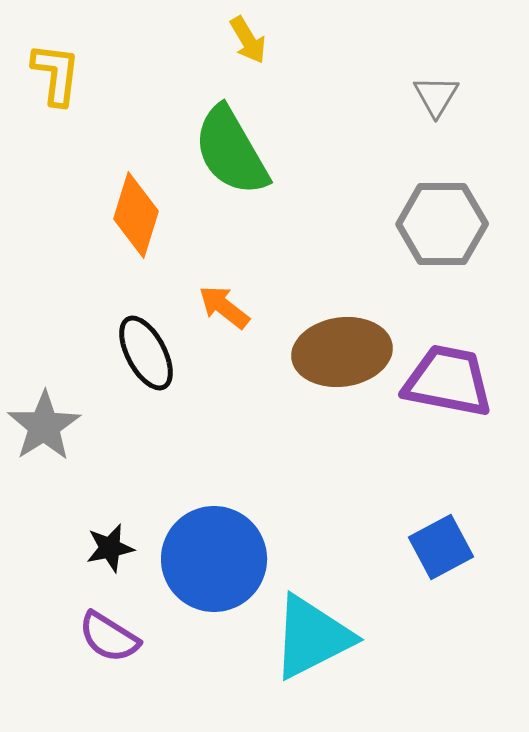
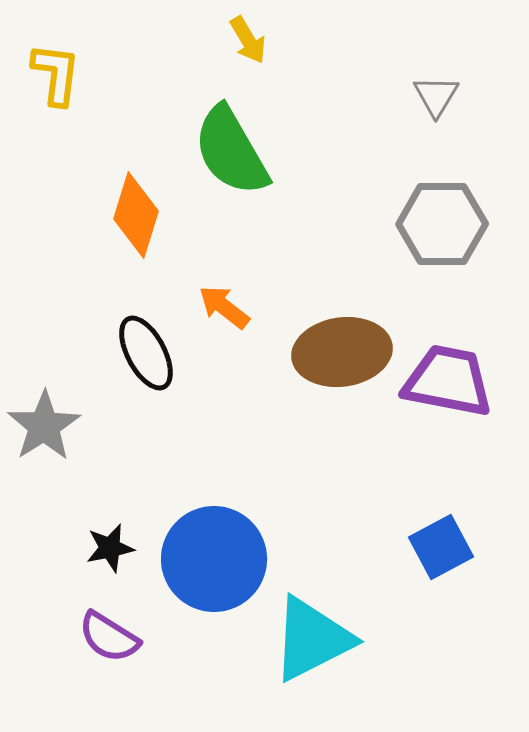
cyan triangle: moved 2 px down
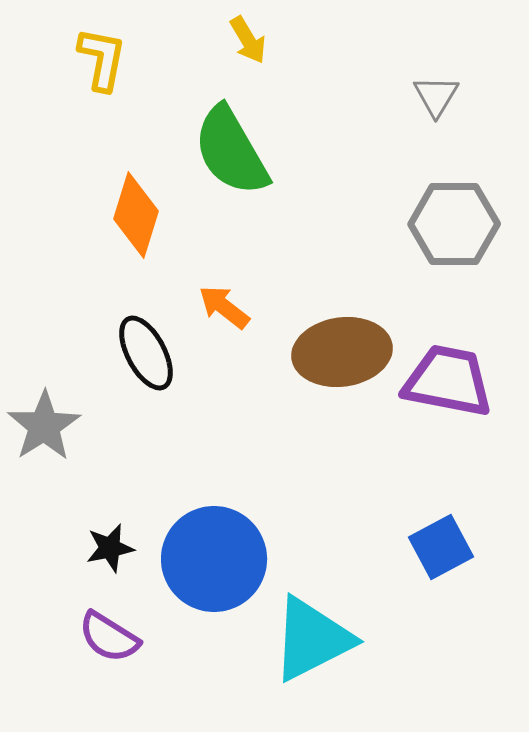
yellow L-shape: moved 46 px right, 15 px up; rotated 4 degrees clockwise
gray hexagon: moved 12 px right
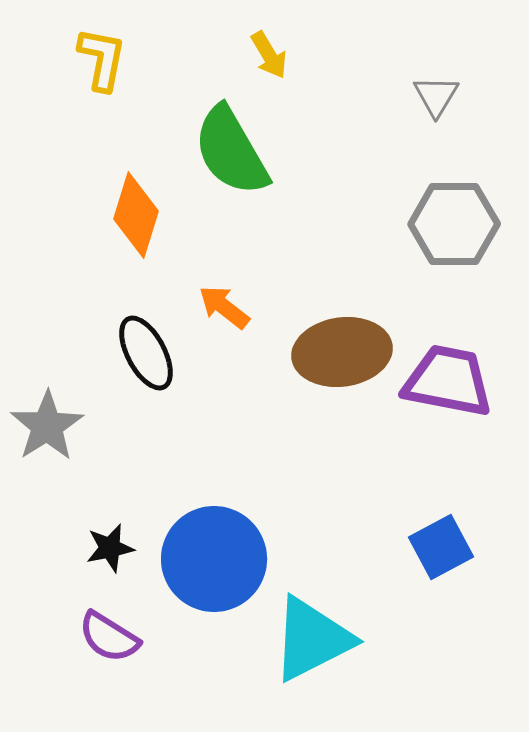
yellow arrow: moved 21 px right, 15 px down
gray star: moved 3 px right
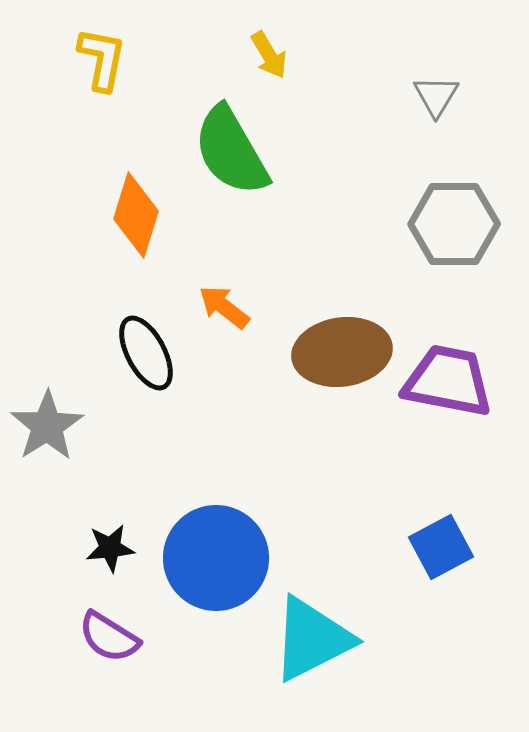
black star: rotated 6 degrees clockwise
blue circle: moved 2 px right, 1 px up
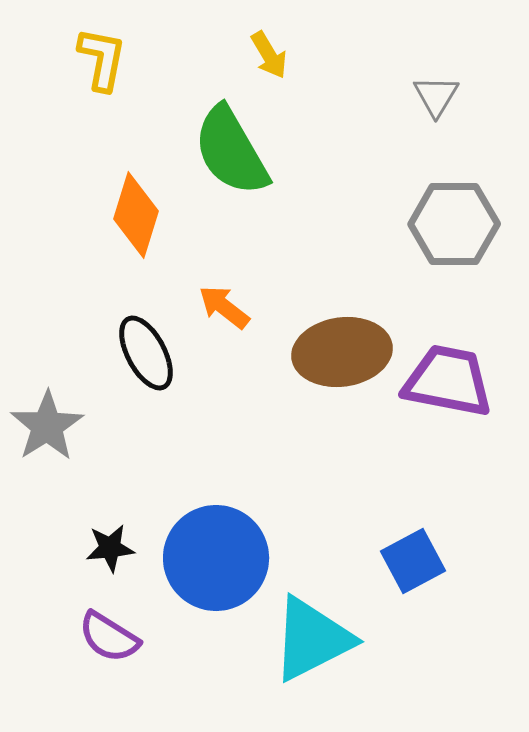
blue square: moved 28 px left, 14 px down
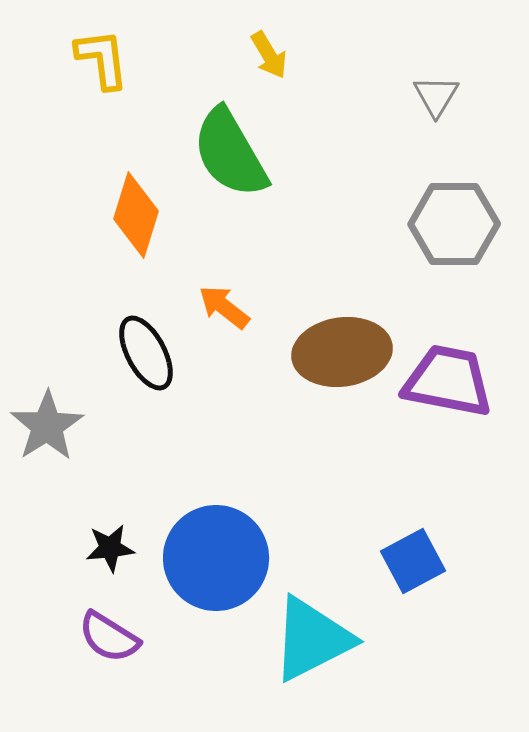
yellow L-shape: rotated 18 degrees counterclockwise
green semicircle: moved 1 px left, 2 px down
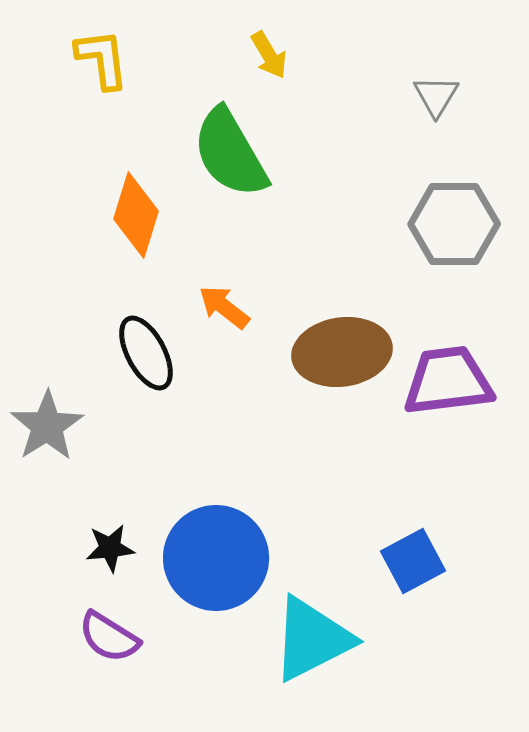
purple trapezoid: rotated 18 degrees counterclockwise
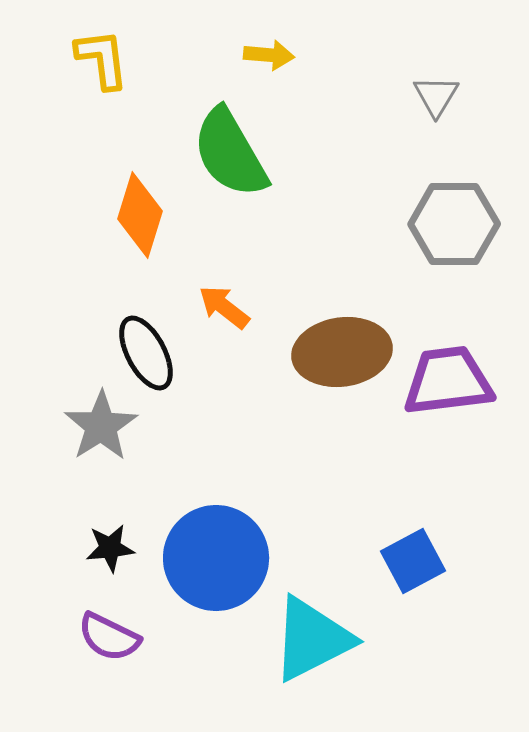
yellow arrow: rotated 54 degrees counterclockwise
orange diamond: moved 4 px right
gray star: moved 54 px right
purple semicircle: rotated 6 degrees counterclockwise
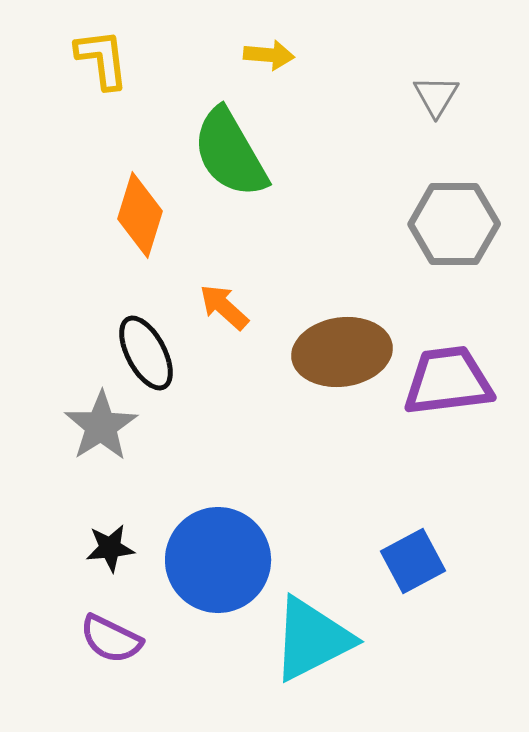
orange arrow: rotated 4 degrees clockwise
blue circle: moved 2 px right, 2 px down
purple semicircle: moved 2 px right, 2 px down
